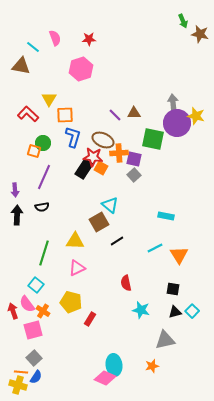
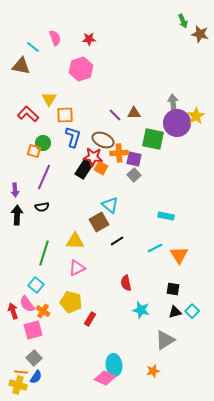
yellow star at (196, 116): rotated 24 degrees clockwise
gray triangle at (165, 340): rotated 20 degrees counterclockwise
orange star at (152, 366): moved 1 px right, 5 px down
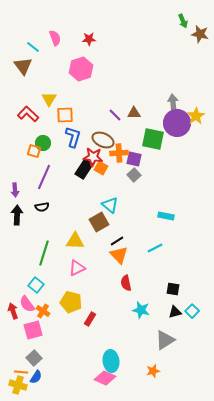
brown triangle at (21, 66): moved 2 px right; rotated 42 degrees clockwise
orange triangle at (179, 255): moved 60 px left; rotated 12 degrees counterclockwise
cyan ellipse at (114, 365): moved 3 px left, 4 px up
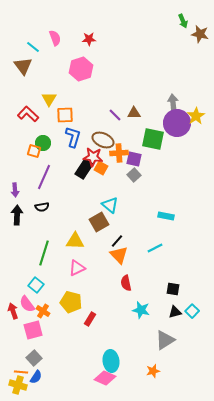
black line at (117, 241): rotated 16 degrees counterclockwise
